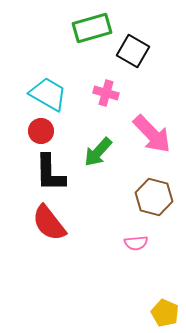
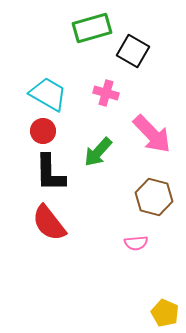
red circle: moved 2 px right
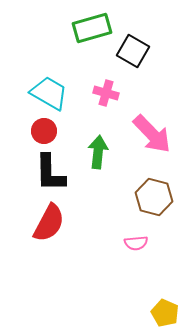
cyan trapezoid: moved 1 px right, 1 px up
red circle: moved 1 px right
green arrow: rotated 144 degrees clockwise
red semicircle: rotated 114 degrees counterclockwise
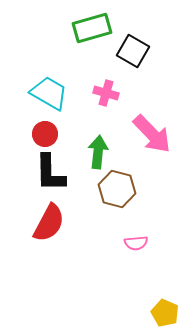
red circle: moved 1 px right, 3 px down
brown hexagon: moved 37 px left, 8 px up
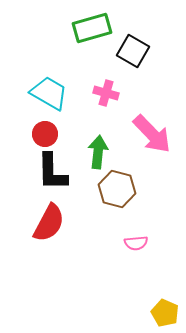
black L-shape: moved 2 px right, 1 px up
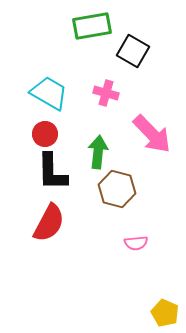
green rectangle: moved 2 px up; rotated 6 degrees clockwise
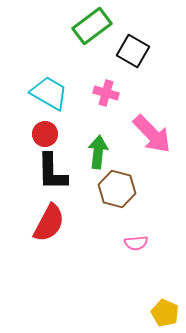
green rectangle: rotated 27 degrees counterclockwise
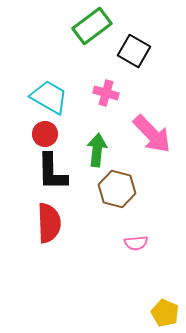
black square: moved 1 px right
cyan trapezoid: moved 4 px down
green arrow: moved 1 px left, 2 px up
red semicircle: rotated 30 degrees counterclockwise
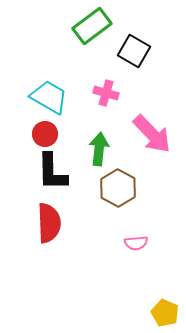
green arrow: moved 2 px right, 1 px up
brown hexagon: moved 1 px right, 1 px up; rotated 15 degrees clockwise
